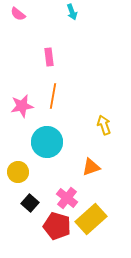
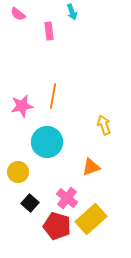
pink rectangle: moved 26 px up
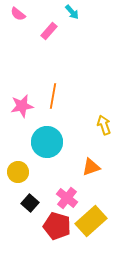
cyan arrow: rotated 21 degrees counterclockwise
pink rectangle: rotated 48 degrees clockwise
yellow rectangle: moved 2 px down
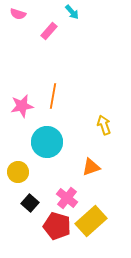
pink semicircle: rotated 21 degrees counterclockwise
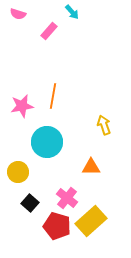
orange triangle: rotated 18 degrees clockwise
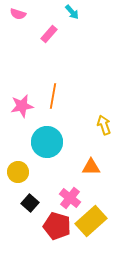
pink rectangle: moved 3 px down
pink cross: moved 3 px right
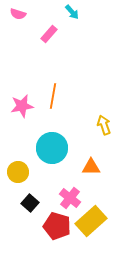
cyan circle: moved 5 px right, 6 px down
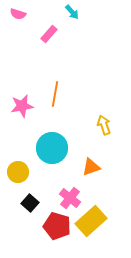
orange line: moved 2 px right, 2 px up
orange triangle: rotated 18 degrees counterclockwise
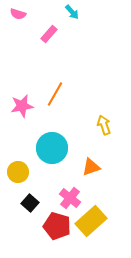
orange line: rotated 20 degrees clockwise
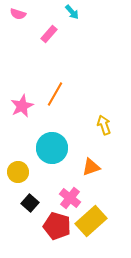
pink star: rotated 15 degrees counterclockwise
